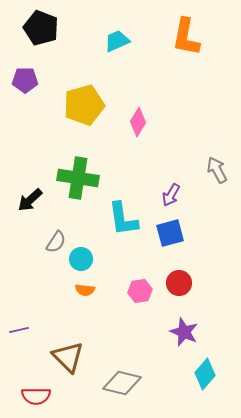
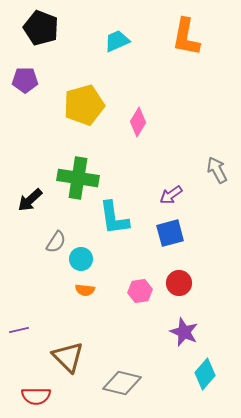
purple arrow: rotated 25 degrees clockwise
cyan L-shape: moved 9 px left, 1 px up
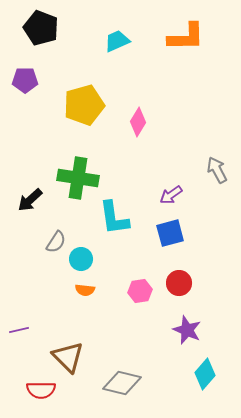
orange L-shape: rotated 102 degrees counterclockwise
purple star: moved 3 px right, 2 px up
red semicircle: moved 5 px right, 6 px up
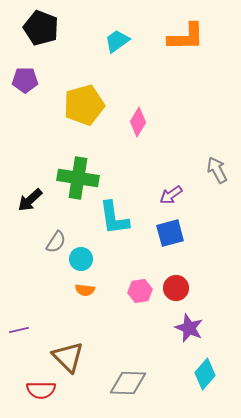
cyan trapezoid: rotated 12 degrees counterclockwise
red circle: moved 3 px left, 5 px down
purple star: moved 2 px right, 2 px up
gray diamond: moved 6 px right; rotated 12 degrees counterclockwise
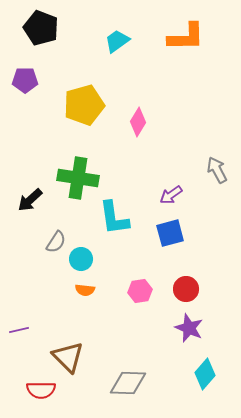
red circle: moved 10 px right, 1 px down
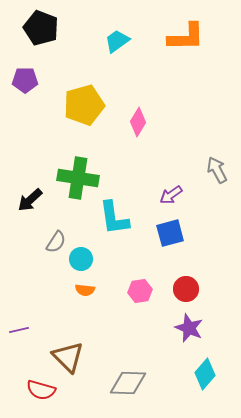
red semicircle: rotated 16 degrees clockwise
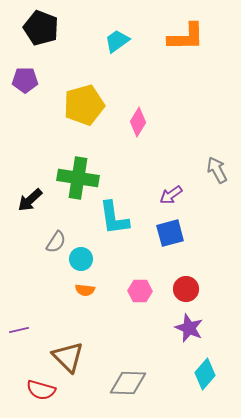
pink hexagon: rotated 10 degrees clockwise
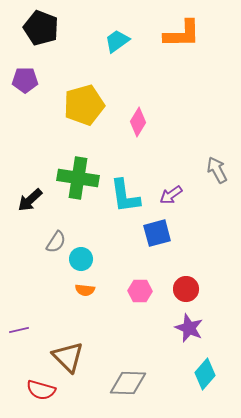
orange L-shape: moved 4 px left, 3 px up
cyan L-shape: moved 11 px right, 22 px up
blue square: moved 13 px left
